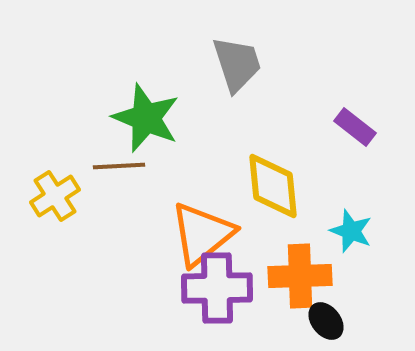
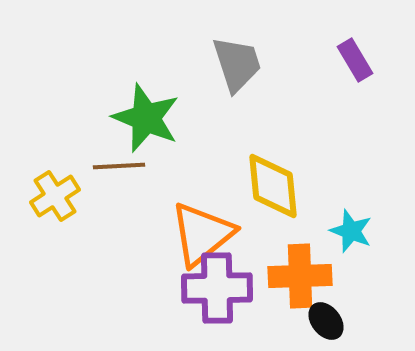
purple rectangle: moved 67 px up; rotated 21 degrees clockwise
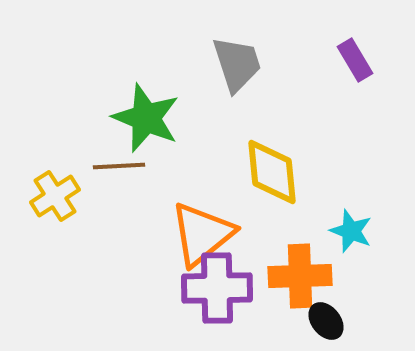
yellow diamond: moved 1 px left, 14 px up
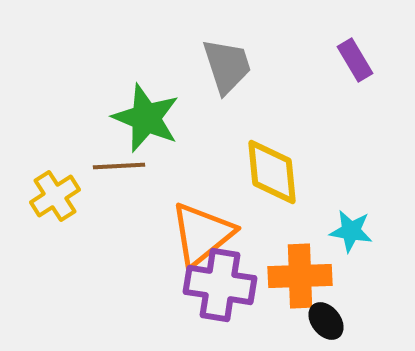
gray trapezoid: moved 10 px left, 2 px down
cyan star: rotated 12 degrees counterclockwise
purple cross: moved 3 px right, 3 px up; rotated 10 degrees clockwise
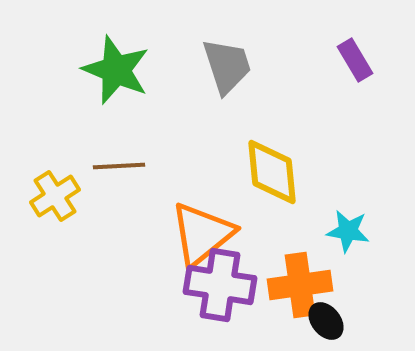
green star: moved 30 px left, 48 px up
cyan star: moved 3 px left
orange cross: moved 9 px down; rotated 6 degrees counterclockwise
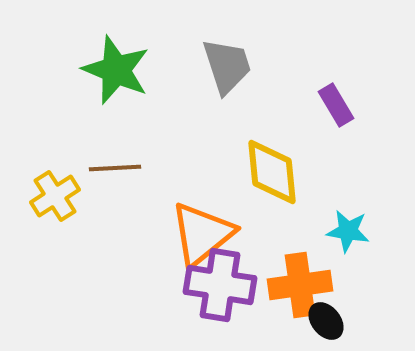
purple rectangle: moved 19 px left, 45 px down
brown line: moved 4 px left, 2 px down
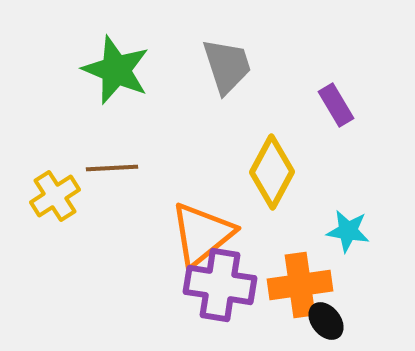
brown line: moved 3 px left
yellow diamond: rotated 34 degrees clockwise
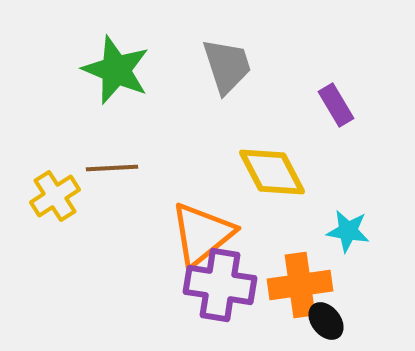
yellow diamond: rotated 56 degrees counterclockwise
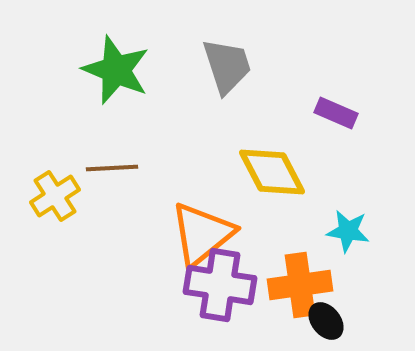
purple rectangle: moved 8 px down; rotated 36 degrees counterclockwise
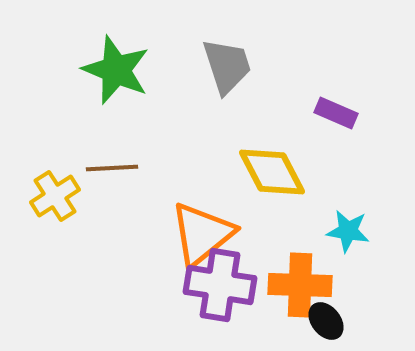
orange cross: rotated 10 degrees clockwise
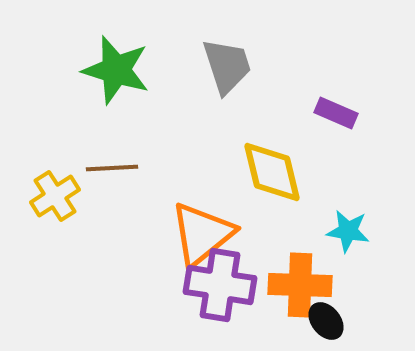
green star: rotated 6 degrees counterclockwise
yellow diamond: rotated 14 degrees clockwise
